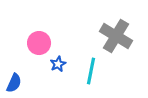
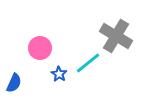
pink circle: moved 1 px right, 5 px down
blue star: moved 1 px right, 10 px down; rotated 14 degrees counterclockwise
cyan line: moved 3 px left, 8 px up; rotated 40 degrees clockwise
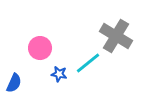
blue star: rotated 21 degrees counterclockwise
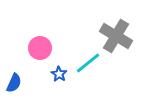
blue star: rotated 21 degrees clockwise
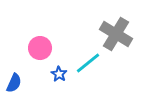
gray cross: moved 2 px up
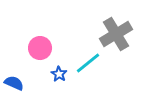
gray cross: rotated 28 degrees clockwise
blue semicircle: rotated 90 degrees counterclockwise
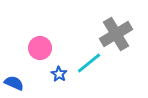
cyan line: moved 1 px right
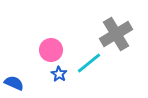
pink circle: moved 11 px right, 2 px down
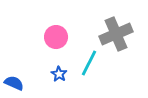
gray cross: rotated 8 degrees clockwise
pink circle: moved 5 px right, 13 px up
cyan line: rotated 24 degrees counterclockwise
